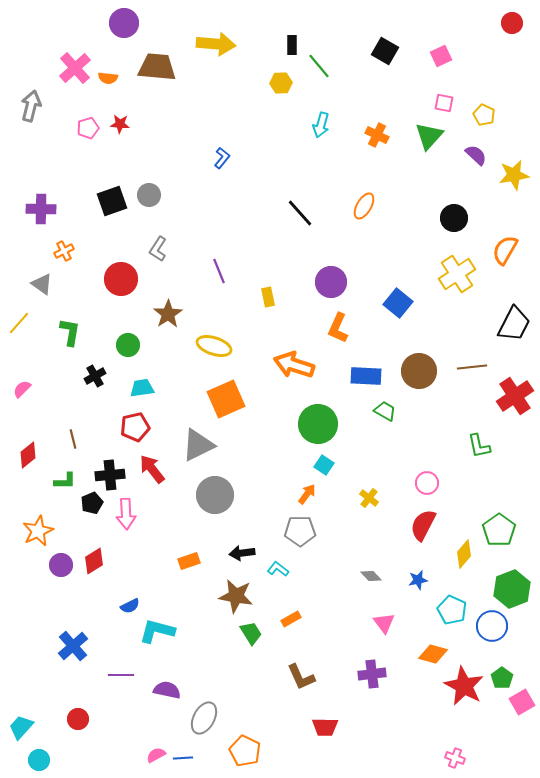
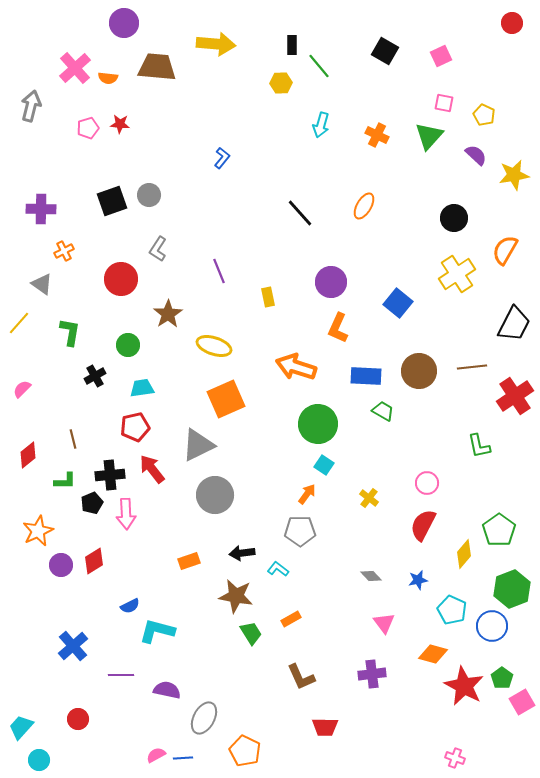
orange arrow at (294, 365): moved 2 px right, 2 px down
green trapezoid at (385, 411): moved 2 px left
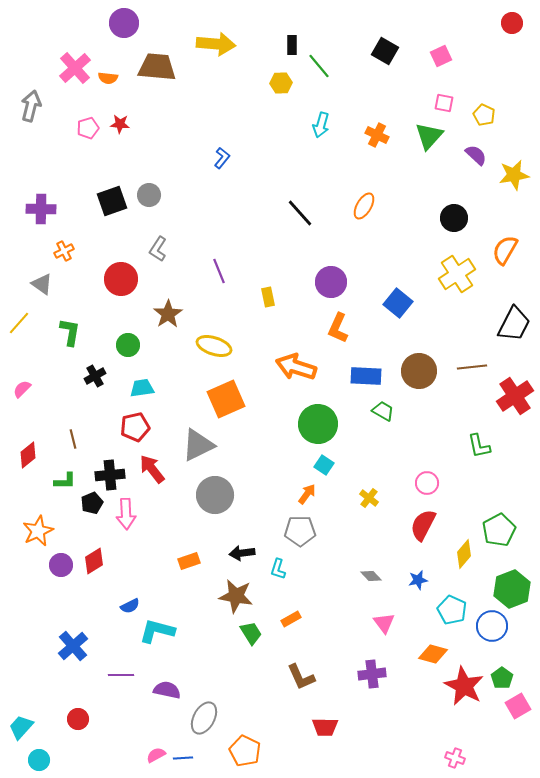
green pentagon at (499, 530): rotated 8 degrees clockwise
cyan L-shape at (278, 569): rotated 110 degrees counterclockwise
pink square at (522, 702): moved 4 px left, 4 px down
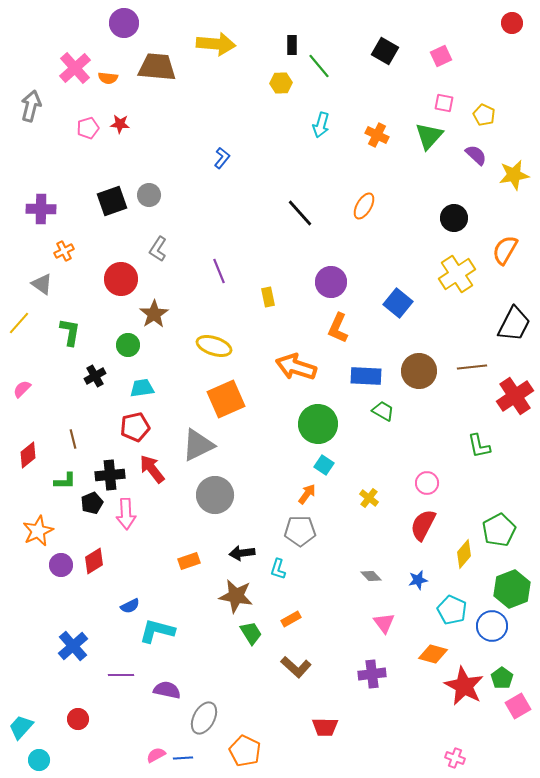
brown star at (168, 314): moved 14 px left
brown L-shape at (301, 677): moved 5 px left, 10 px up; rotated 24 degrees counterclockwise
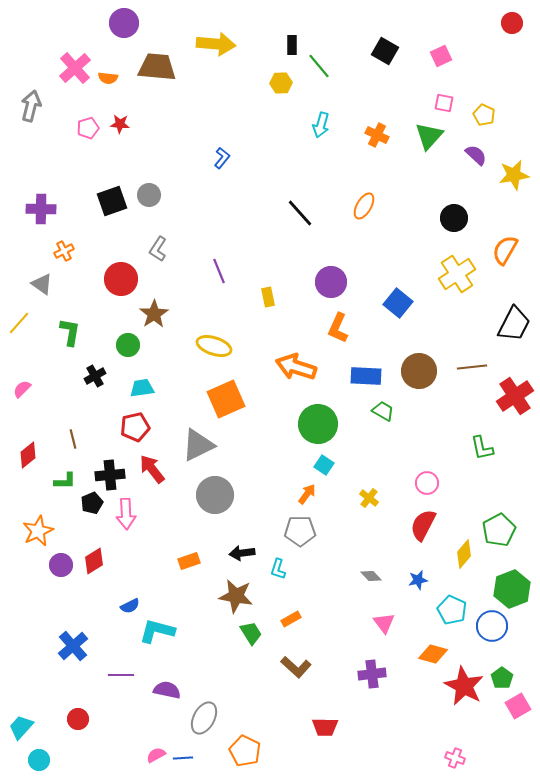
green L-shape at (479, 446): moved 3 px right, 2 px down
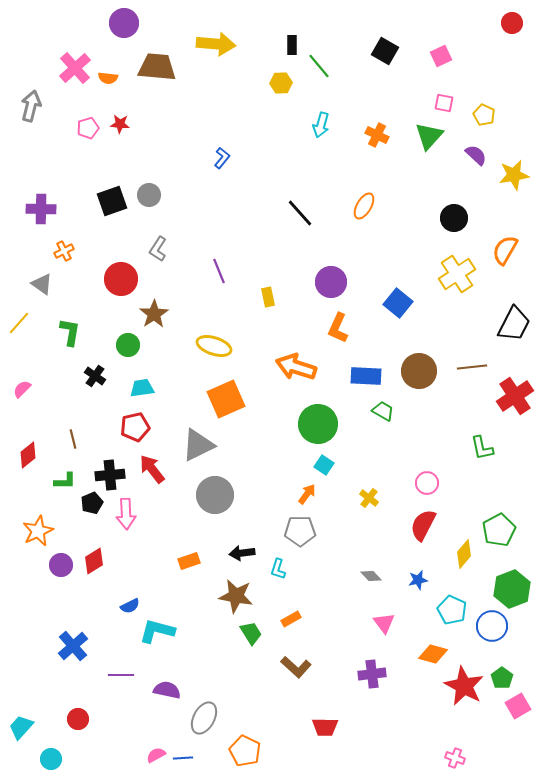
black cross at (95, 376): rotated 25 degrees counterclockwise
cyan circle at (39, 760): moved 12 px right, 1 px up
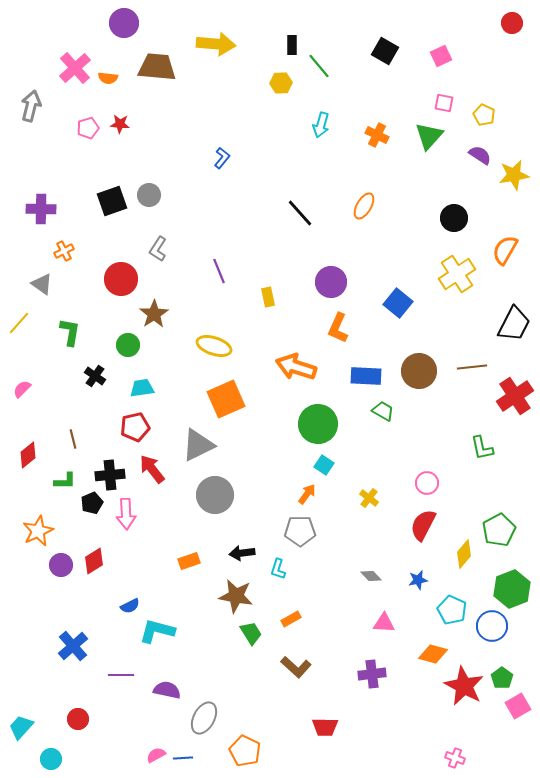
purple semicircle at (476, 155): moved 4 px right; rotated 10 degrees counterclockwise
pink triangle at (384, 623): rotated 50 degrees counterclockwise
